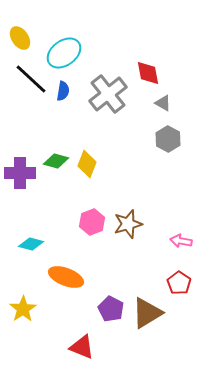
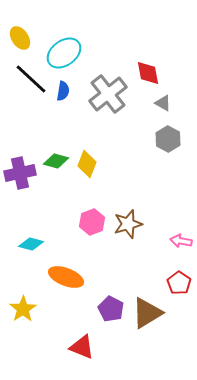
purple cross: rotated 12 degrees counterclockwise
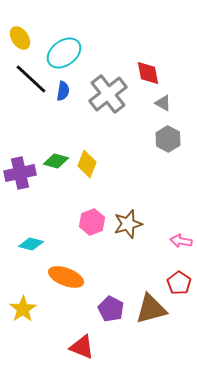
brown triangle: moved 4 px right, 4 px up; rotated 16 degrees clockwise
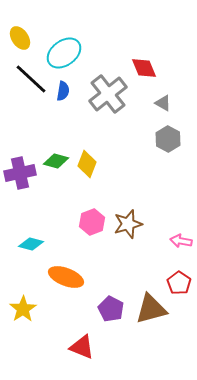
red diamond: moved 4 px left, 5 px up; rotated 12 degrees counterclockwise
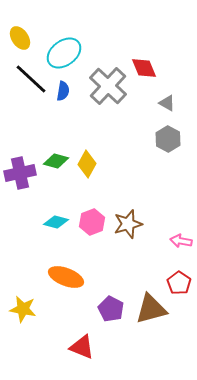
gray cross: moved 8 px up; rotated 9 degrees counterclockwise
gray triangle: moved 4 px right
yellow diamond: rotated 8 degrees clockwise
cyan diamond: moved 25 px right, 22 px up
yellow star: rotated 28 degrees counterclockwise
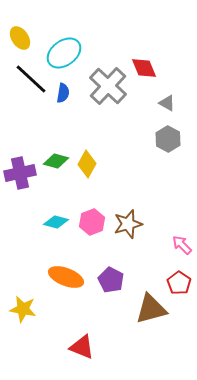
blue semicircle: moved 2 px down
pink arrow: moved 1 px right, 4 px down; rotated 35 degrees clockwise
purple pentagon: moved 29 px up
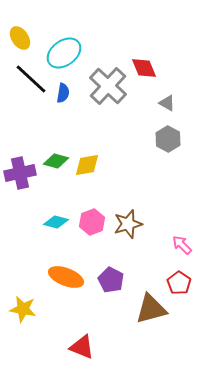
yellow diamond: moved 1 px down; rotated 52 degrees clockwise
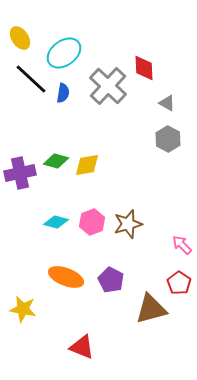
red diamond: rotated 20 degrees clockwise
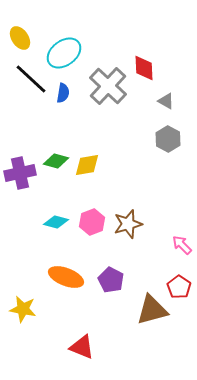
gray triangle: moved 1 px left, 2 px up
red pentagon: moved 4 px down
brown triangle: moved 1 px right, 1 px down
